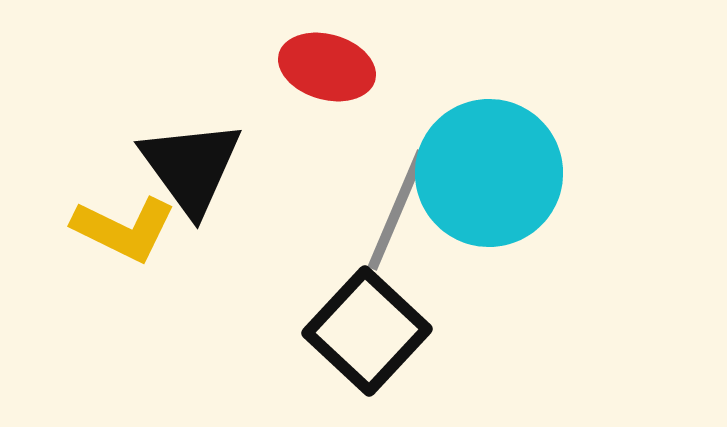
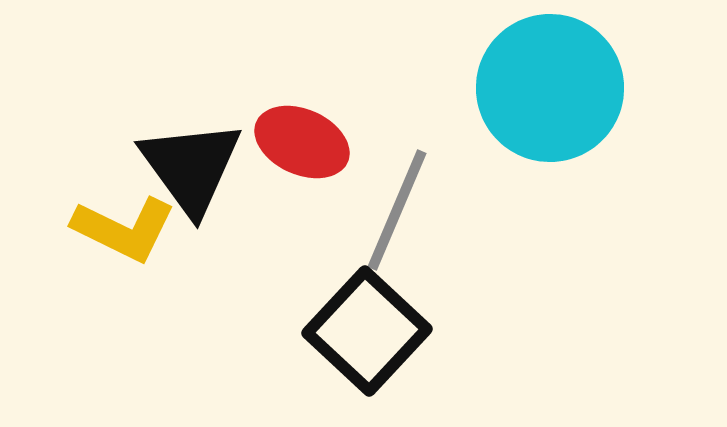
red ellipse: moved 25 px left, 75 px down; rotated 8 degrees clockwise
cyan circle: moved 61 px right, 85 px up
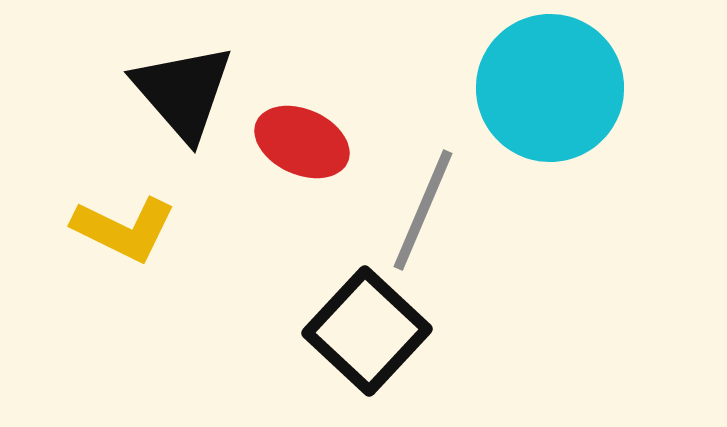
black triangle: moved 8 px left, 75 px up; rotated 5 degrees counterclockwise
gray line: moved 26 px right
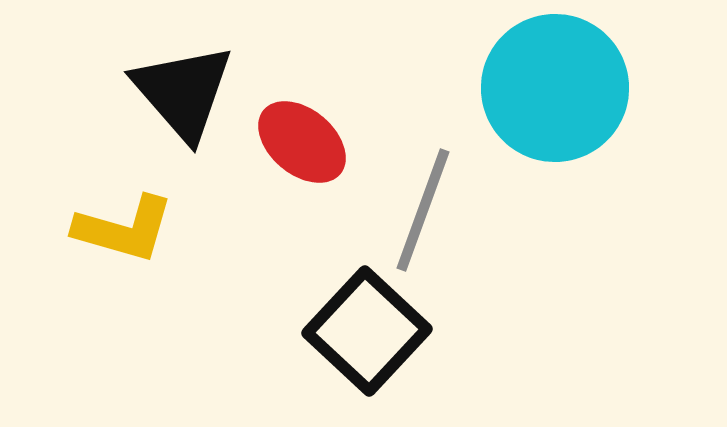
cyan circle: moved 5 px right
red ellipse: rotated 16 degrees clockwise
gray line: rotated 3 degrees counterclockwise
yellow L-shape: rotated 10 degrees counterclockwise
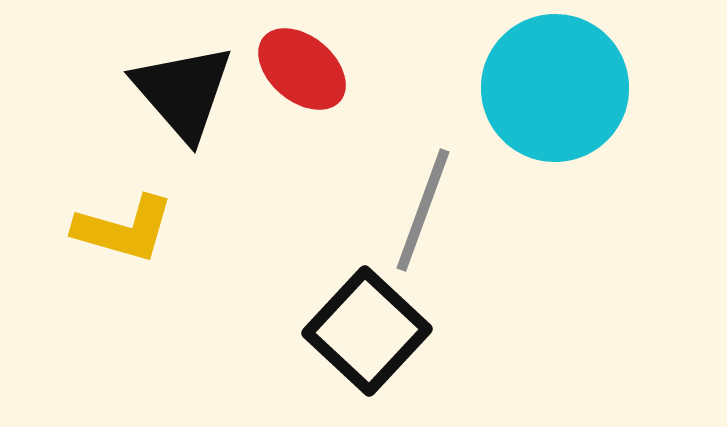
red ellipse: moved 73 px up
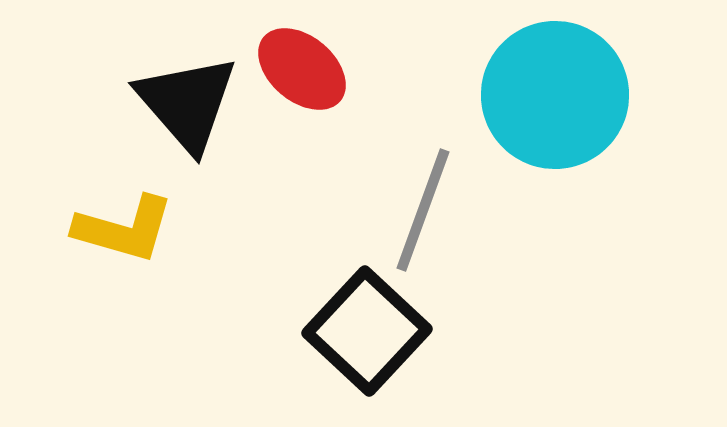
cyan circle: moved 7 px down
black triangle: moved 4 px right, 11 px down
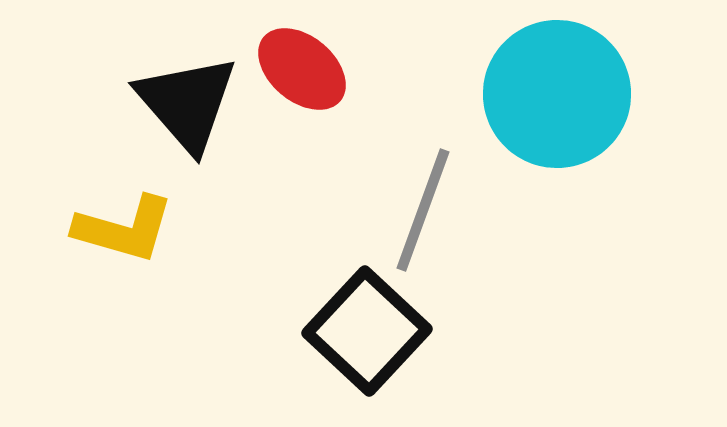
cyan circle: moved 2 px right, 1 px up
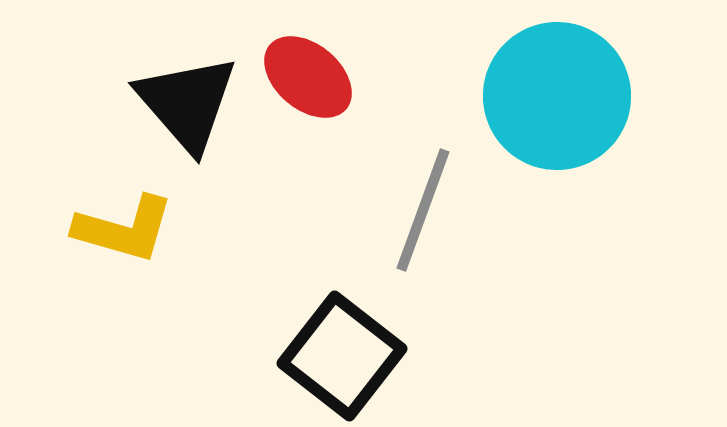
red ellipse: moved 6 px right, 8 px down
cyan circle: moved 2 px down
black square: moved 25 px left, 25 px down; rotated 5 degrees counterclockwise
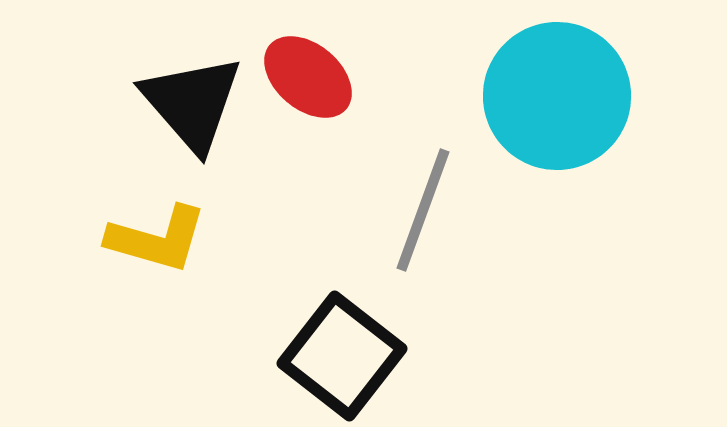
black triangle: moved 5 px right
yellow L-shape: moved 33 px right, 10 px down
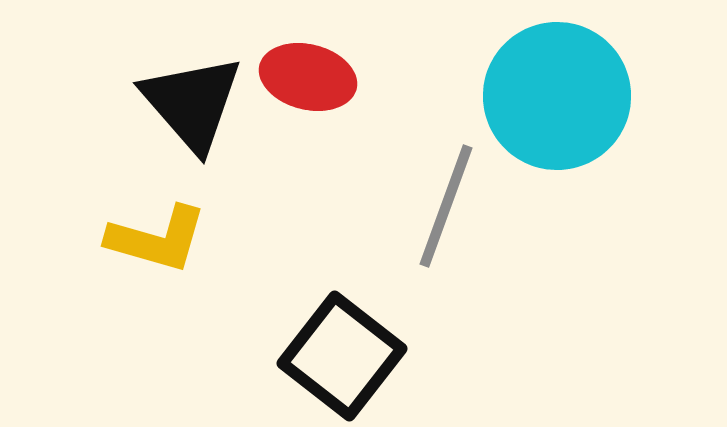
red ellipse: rotated 26 degrees counterclockwise
gray line: moved 23 px right, 4 px up
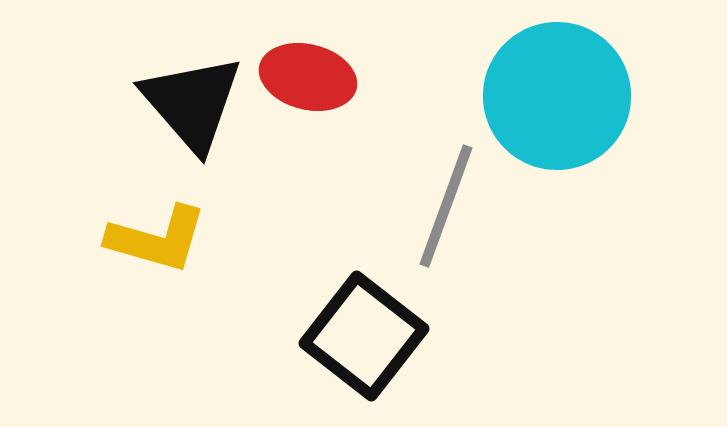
black square: moved 22 px right, 20 px up
